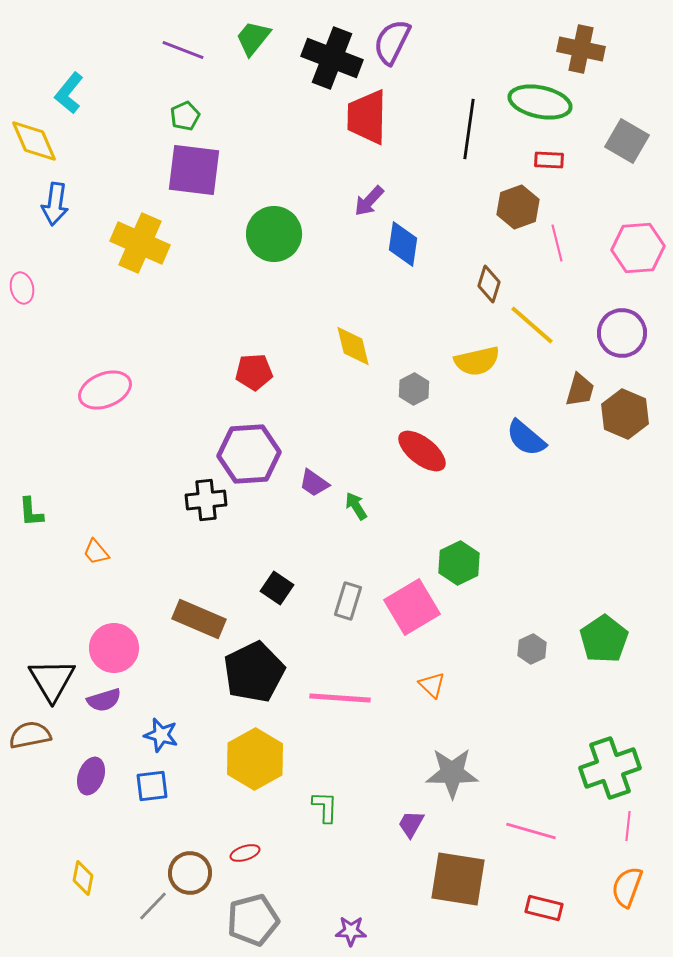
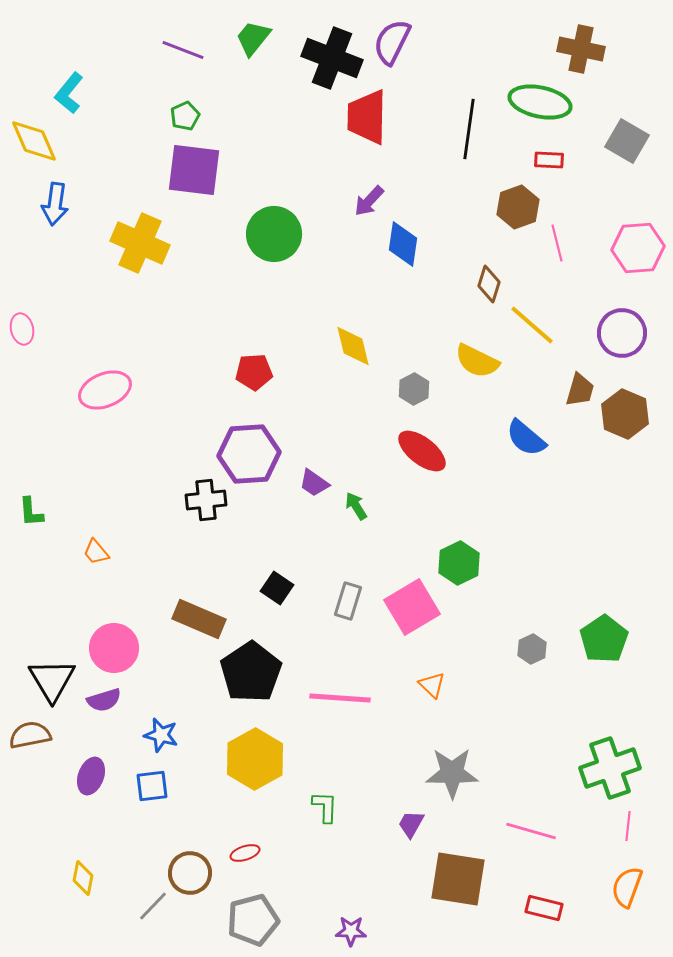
pink ellipse at (22, 288): moved 41 px down
yellow semicircle at (477, 361): rotated 39 degrees clockwise
black pentagon at (254, 672): moved 3 px left; rotated 8 degrees counterclockwise
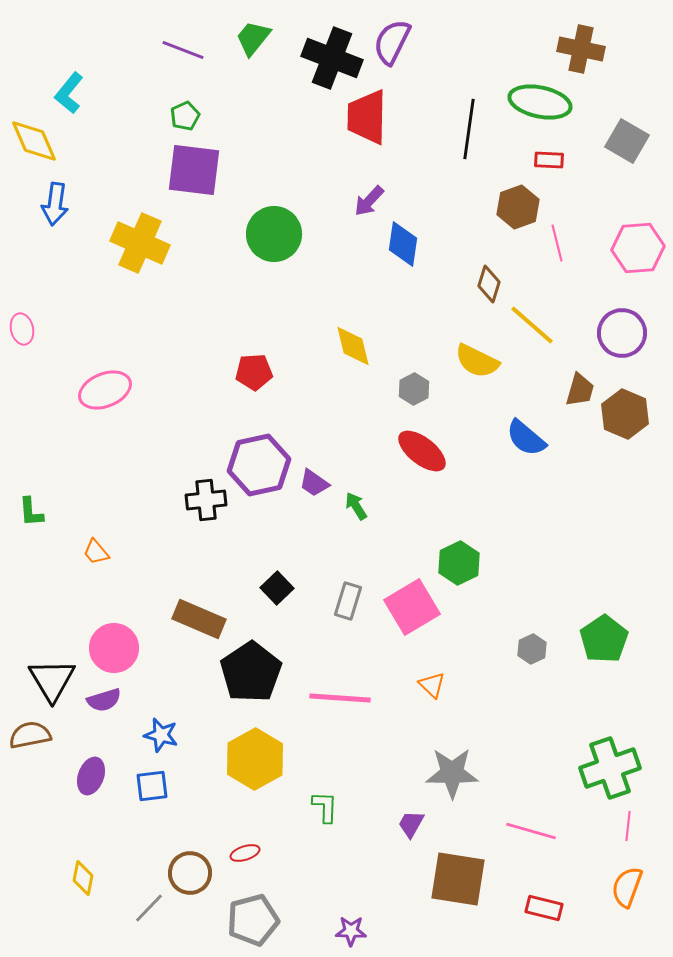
purple hexagon at (249, 454): moved 10 px right, 11 px down; rotated 8 degrees counterclockwise
black square at (277, 588): rotated 12 degrees clockwise
gray line at (153, 906): moved 4 px left, 2 px down
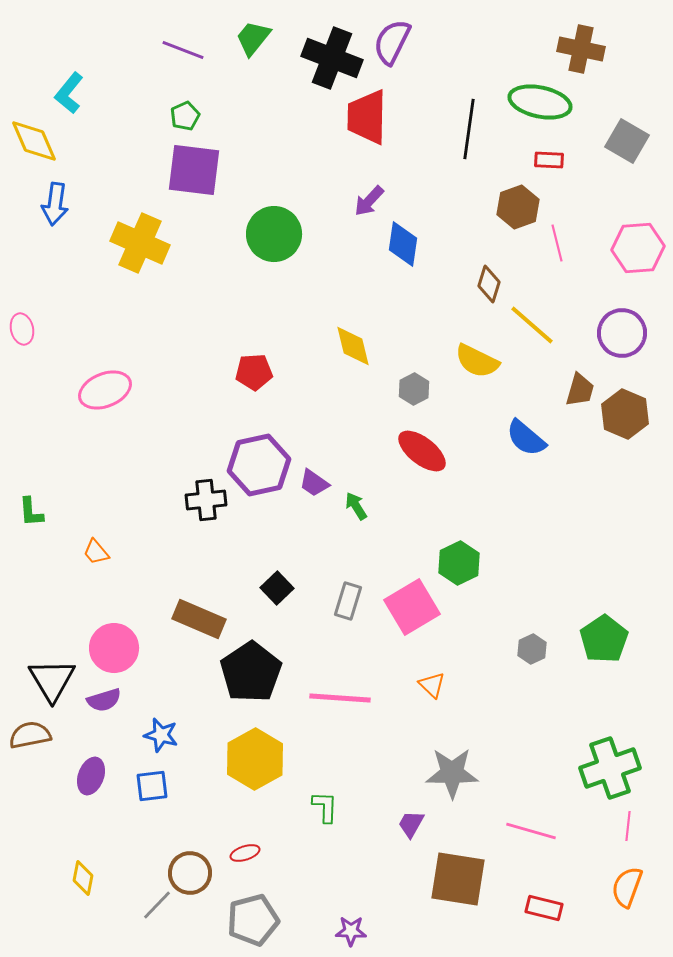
gray line at (149, 908): moved 8 px right, 3 px up
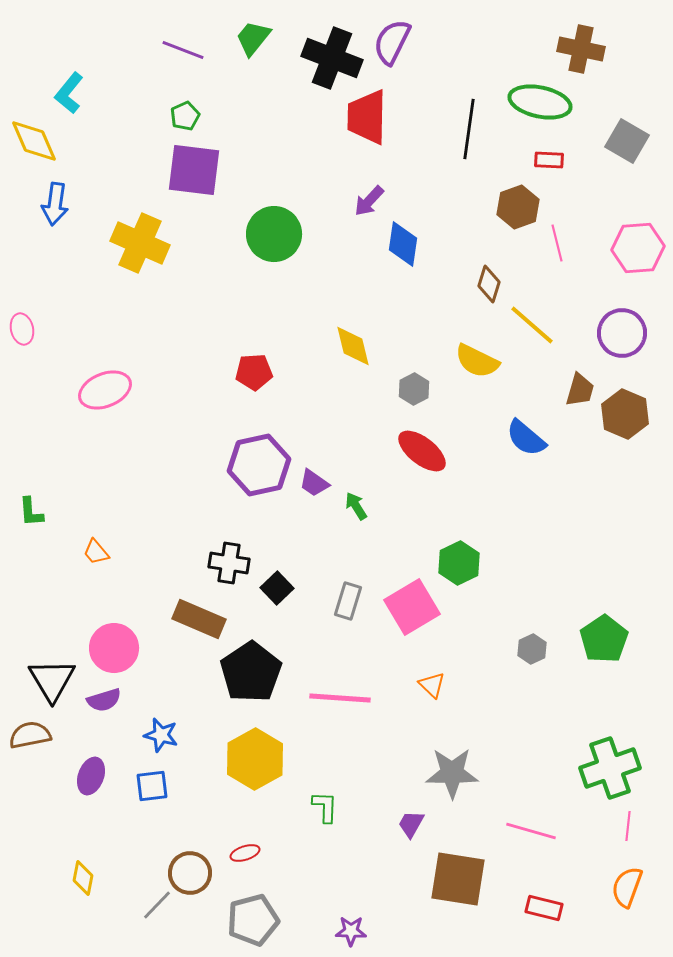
black cross at (206, 500): moved 23 px right, 63 px down; rotated 15 degrees clockwise
